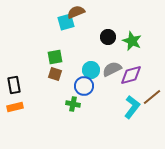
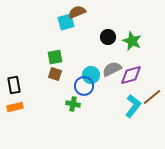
brown semicircle: moved 1 px right
cyan circle: moved 5 px down
cyan L-shape: moved 1 px right, 1 px up
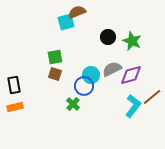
green cross: rotated 32 degrees clockwise
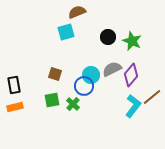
cyan square: moved 10 px down
green square: moved 3 px left, 43 px down
purple diamond: rotated 35 degrees counterclockwise
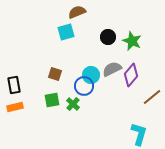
cyan L-shape: moved 6 px right, 28 px down; rotated 20 degrees counterclockwise
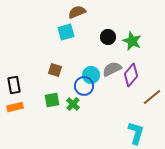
brown square: moved 4 px up
cyan L-shape: moved 3 px left, 1 px up
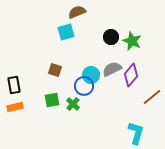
black circle: moved 3 px right
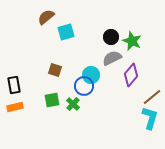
brown semicircle: moved 31 px left, 5 px down; rotated 18 degrees counterclockwise
gray semicircle: moved 11 px up
cyan L-shape: moved 14 px right, 15 px up
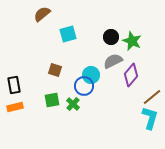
brown semicircle: moved 4 px left, 3 px up
cyan square: moved 2 px right, 2 px down
gray semicircle: moved 1 px right, 3 px down
